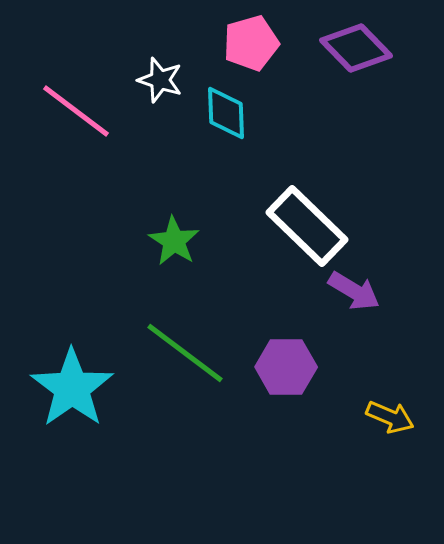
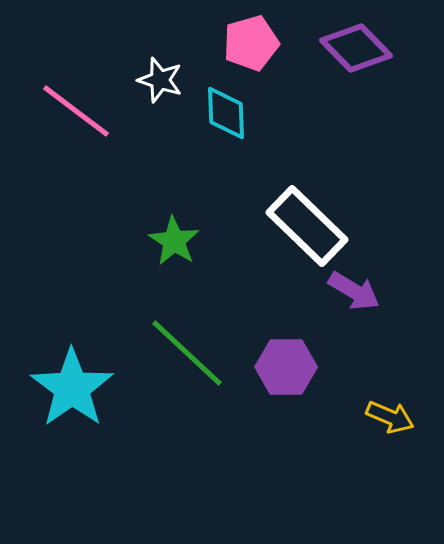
green line: moved 2 px right; rotated 6 degrees clockwise
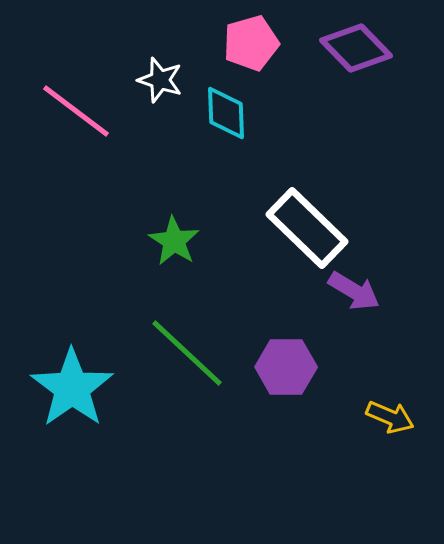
white rectangle: moved 2 px down
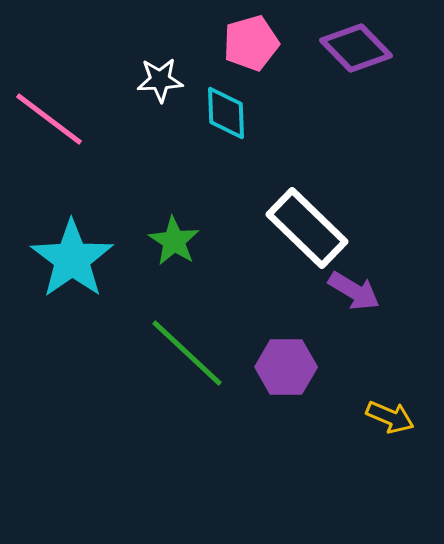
white star: rotated 21 degrees counterclockwise
pink line: moved 27 px left, 8 px down
cyan star: moved 129 px up
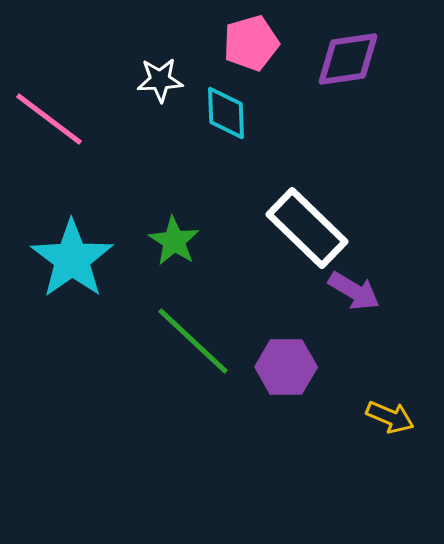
purple diamond: moved 8 px left, 11 px down; rotated 54 degrees counterclockwise
green line: moved 6 px right, 12 px up
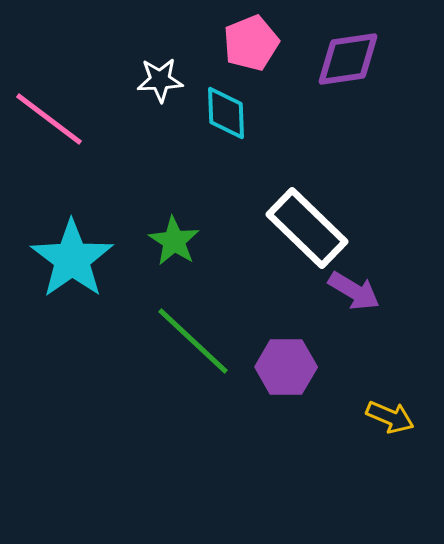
pink pentagon: rotated 6 degrees counterclockwise
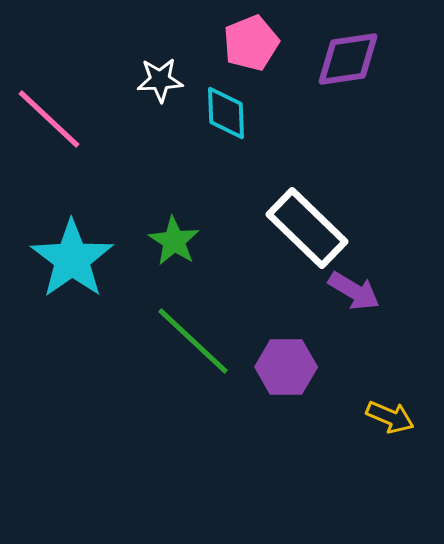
pink line: rotated 6 degrees clockwise
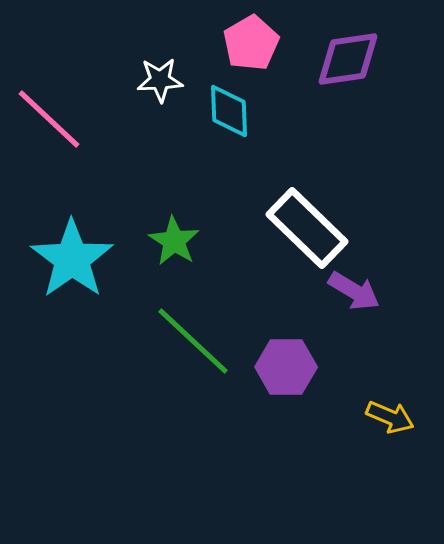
pink pentagon: rotated 8 degrees counterclockwise
cyan diamond: moved 3 px right, 2 px up
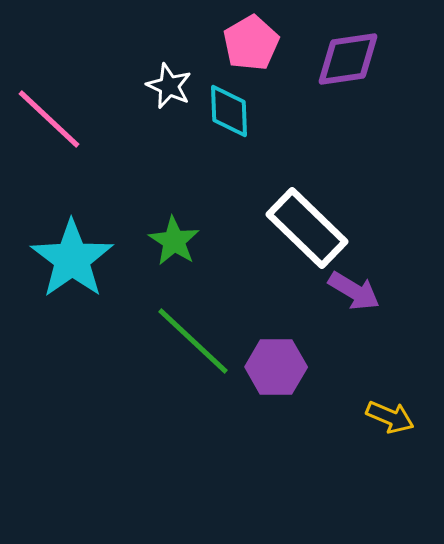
white star: moved 9 px right, 6 px down; rotated 27 degrees clockwise
purple hexagon: moved 10 px left
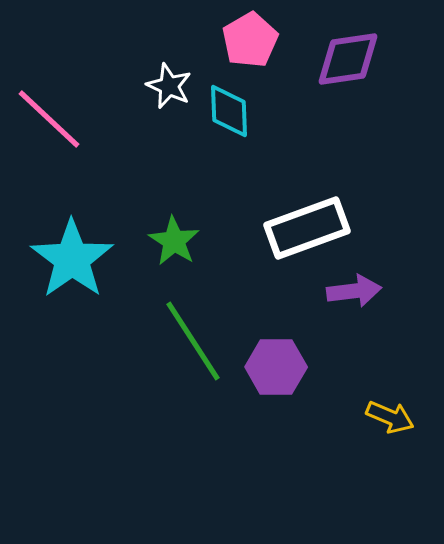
pink pentagon: moved 1 px left, 3 px up
white rectangle: rotated 64 degrees counterclockwise
purple arrow: rotated 38 degrees counterclockwise
green line: rotated 14 degrees clockwise
